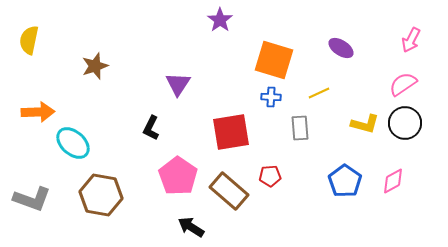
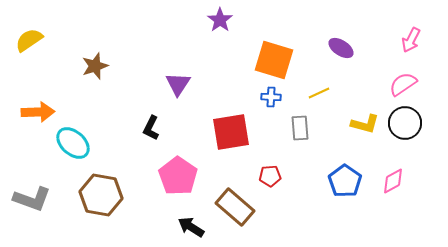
yellow semicircle: rotated 44 degrees clockwise
brown rectangle: moved 6 px right, 16 px down
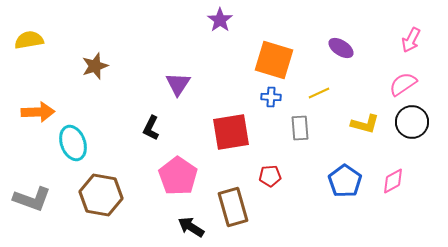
yellow semicircle: rotated 24 degrees clockwise
black circle: moved 7 px right, 1 px up
cyan ellipse: rotated 28 degrees clockwise
brown rectangle: moved 2 px left; rotated 33 degrees clockwise
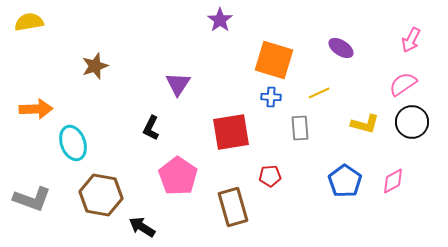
yellow semicircle: moved 18 px up
orange arrow: moved 2 px left, 3 px up
black arrow: moved 49 px left
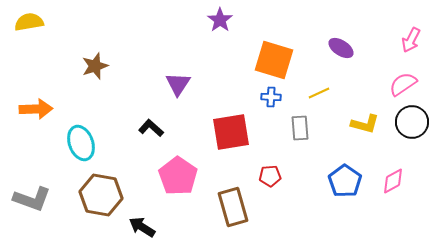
black L-shape: rotated 105 degrees clockwise
cyan ellipse: moved 8 px right
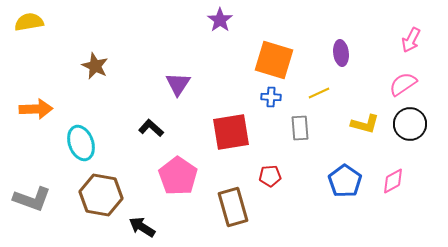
purple ellipse: moved 5 px down; rotated 50 degrees clockwise
brown star: rotated 28 degrees counterclockwise
black circle: moved 2 px left, 2 px down
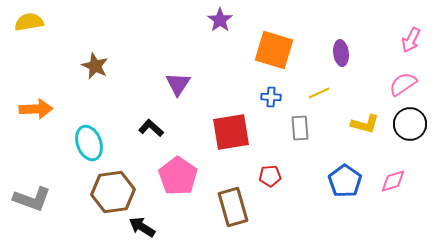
orange square: moved 10 px up
cyan ellipse: moved 8 px right
pink diamond: rotated 12 degrees clockwise
brown hexagon: moved 12 px right, 3 px up; rotated 18 degrees counterclockwise
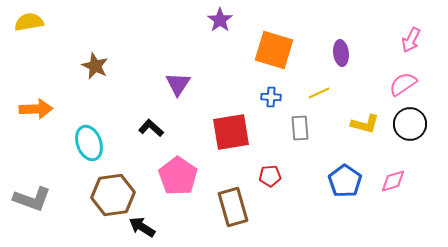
brown hexagon: moved 3 px down
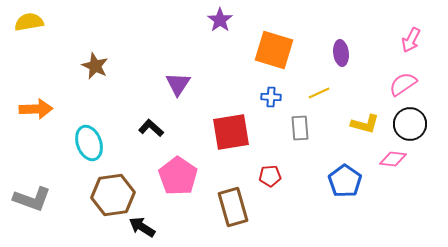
pink diamond: moved 22 px up; rotated 24 degrees clockwise
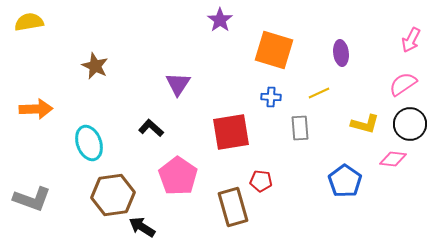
red pentagon: moved 9 px left, 5 px down; rotated 10 degrees clockwise
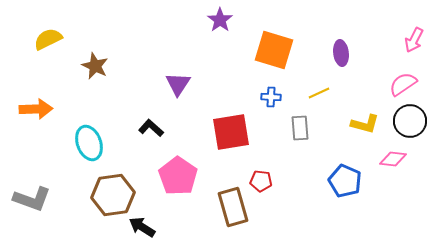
yellow semicircle: moved 19 px right, 17 px down; rotated 16 degrees counterclockwise
pink arrow: moved 3 px right
black circle: moved 3 px up
blue pentagon: rotated 12 degrees counterclockwise
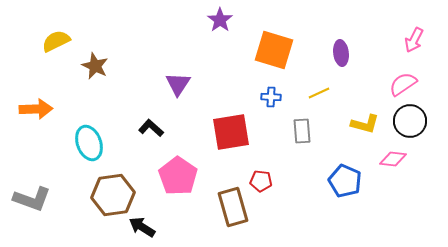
yellow semicircle: moved 8 px right, 2 px down
gray rectangle: moved 2 px right, 3 px down
